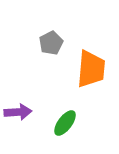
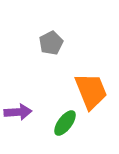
orange trapezoid: moved 22 px down; rotated 27 degrees counterclockwise
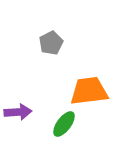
orange trapezoid: moved 2 px left; rotated 75 degrees counterclockwise
green ellipse: moved 1 px left, 1 px down
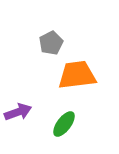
orange trapezoid: moved 12 px left, 16 px up
purple arrow: rotated 16 degrees counterclockwise
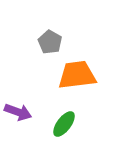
gray pentagon: moved 1 px left, 1 px up; rotated 15 degrees counterclockwise
purple arrow: rotated 40 degrees clockwise
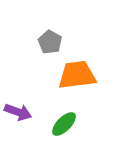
green ellipse: rotated 8 degrees clockwise
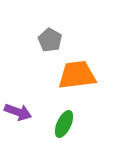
gray pentagon: moved 2 px up
green ellipse: rotated 20 degrees counterclockwise
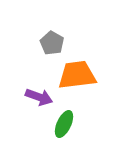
gray pentagon: moved 2 px right, 3 px down
purple arrow: moved 21 px right, 15 px up
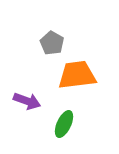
purple arrow: moved 12 px left, 4 px down
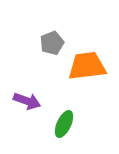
gray pentagon: rotated 20 degrees clockwise
orange trapezoid: moved 10 px right, 9 px up
